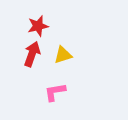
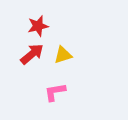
red arrow: rotated 30 degrees clockwise
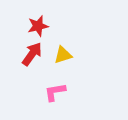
red arrow: rotated 15 degrees counterclockwise
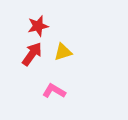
yellow triangle: moved 3 px up
pink L-shape: moved 1 px left, 1 px up; rotated 40 degrees clockwise
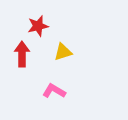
red arrow: moved 10 px left; rotated 35 degrees counterclockwise
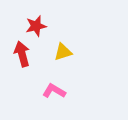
red star: moved 2 px left
red arrow: rotated 15 degrees counterclockwise
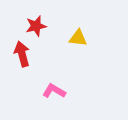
yellow triangle: moved 15 px right, 14 px up; rotated 24 degrees clockwise
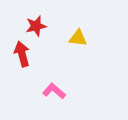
pink L-shape: rotated 10 degrees clockwise
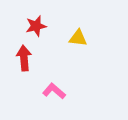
red arrow: moved 2 px right, 4 px down; rotated 10 degrees clockwise
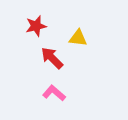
red arrow: moved 28 px right; rotated 40 degrees counterclockwise
pink L-shape: moved 2 px down
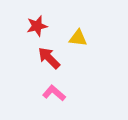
red star: moved 1 px right
red arrow: moved 3 px left
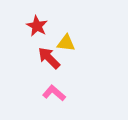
red star: rotated 30 degrees counterclockwise
yellow triangle: moved 12 px left, 5 px down
